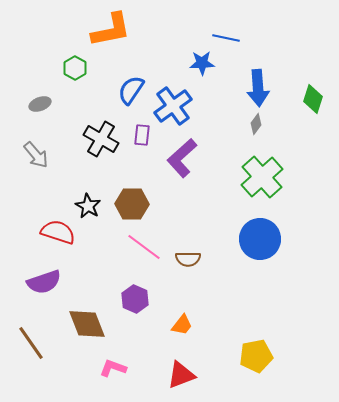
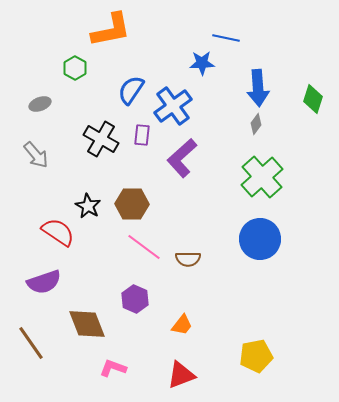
red semicircle: rotated 16 degrees clockwise
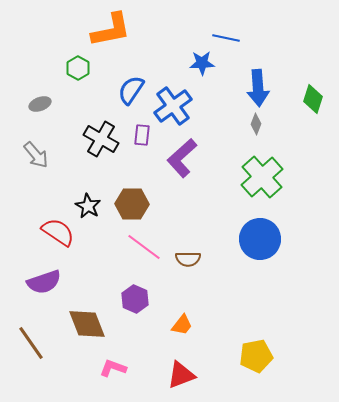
green hexagon: moved 3 px right
gray diamond: rotated 15 degrees counterclockwise
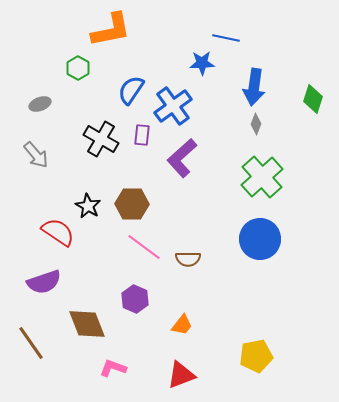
blue arrow: moved 4 px left, 1 px up; rotated 12 degrees clockwise
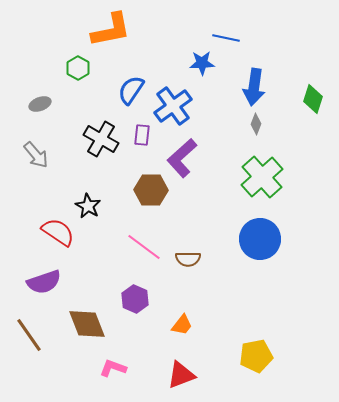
brown hexagon: moved 19 px right, 14 px up
brown line: moved 2 px left, 8 px up
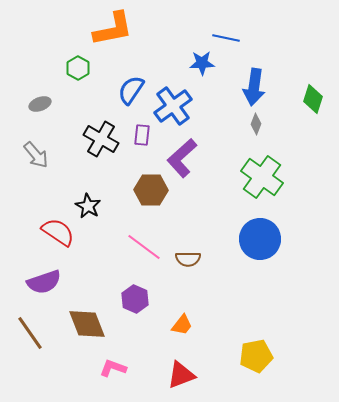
orange L-shape: moved 2 px right, 1 px up
green cross: rotated 12 degrees counterclockwise
brown line: moved 1 px right, 2 px up
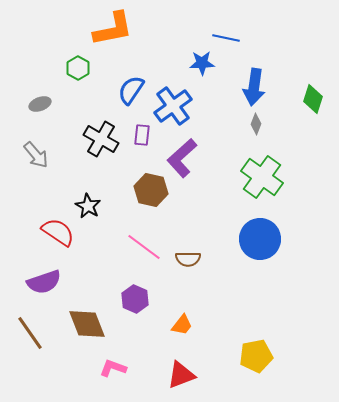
brown hexagon: rotated 12 degrees clockwise
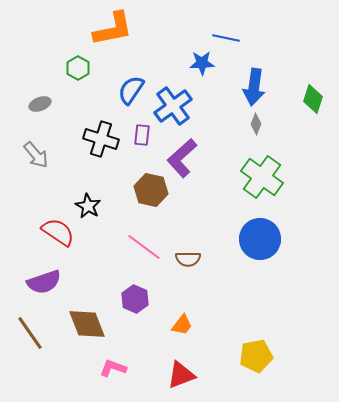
black cross: rotated 12 degrees counterclockwise
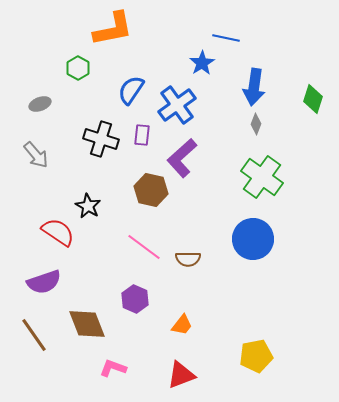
blue star: rotated 30 degrees counterclockwise
blue cross: moved 4 px right, 1 px up
blue circle: moved 7 px left
brown line: moved 4 px right, 2 px down
